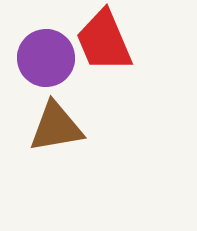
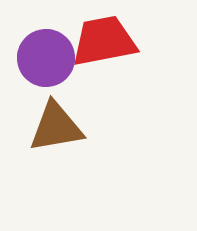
red trapezoid: rotated 102 degrees clockwise
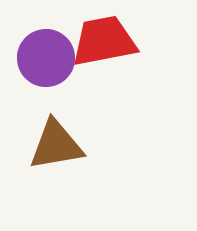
brown triangle: moved 18 px down
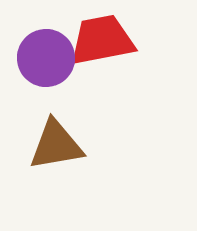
red trapezoid: moved 2 px left, 1 px up
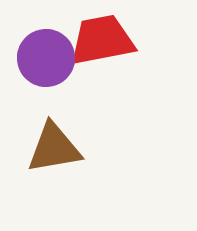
brown triangle: moved 2 px left, 3 px down
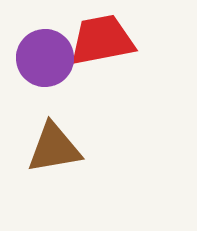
purple circle: moved 1 px left
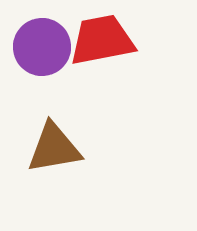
purple circle: moved 3 px left, 11 px up
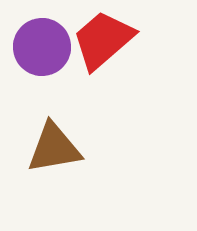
red trapezoid: moved 1 px right; rotated 30 degrees counterclockwise
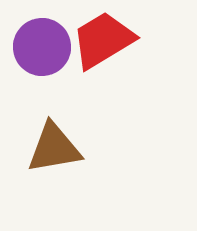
red trapezoid: rotated 10 degrees clockwise
